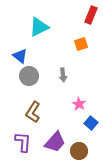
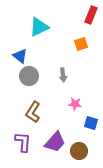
pink star: moved 4 px left; rotated 24 degrees counterclockwise
blue square: rotated 24 degrees counterclockwise
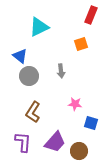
gray arrow: moved 2 px left, 4 px up
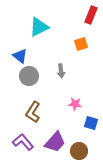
purple L-shape: rotated 45 degrees counterclockwise
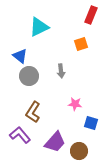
purple L-shape: moved 3 px left, 7 px up
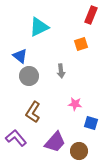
purple L-shape: moved 4 px left, 3 px down
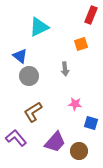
gray arrow: moved 4 px right, 2 px up
brown L-shape: rotated 25 degrees clockwise
